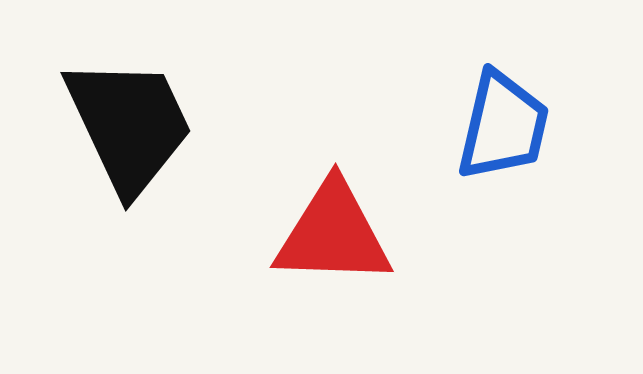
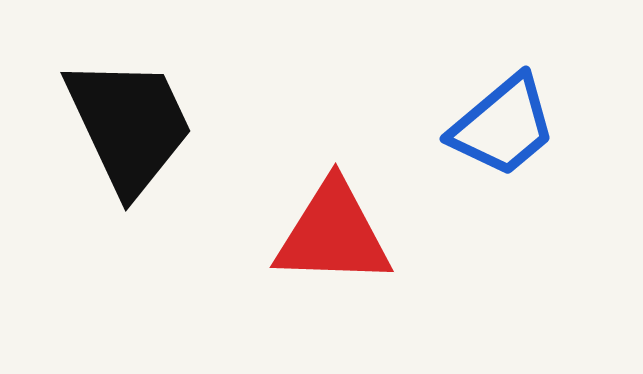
blue trapezoid: rotated 37 degrees clockwise
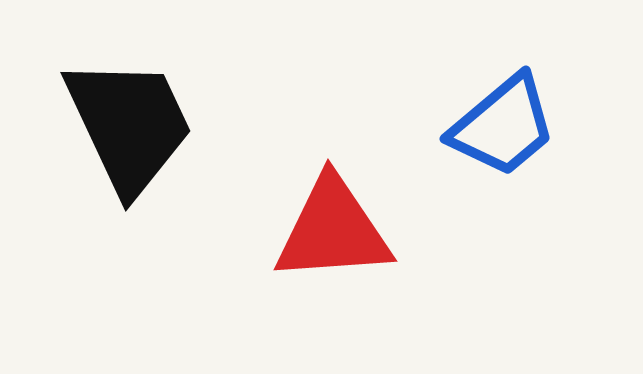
red triangle: moved 4 px up; rotated 6 degrees counterclockwise
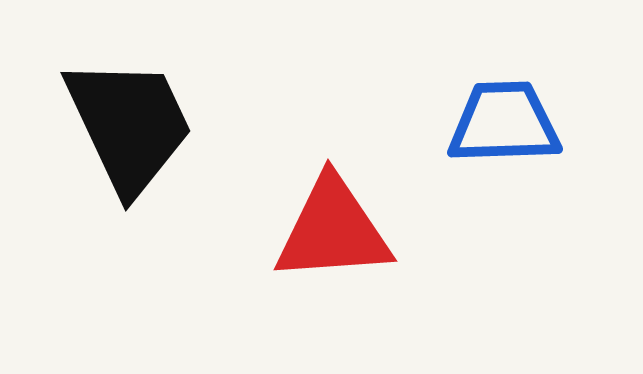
blue trapezoid: moved 1 px right, 3 px up; rotated 142 degrees counterclockwise
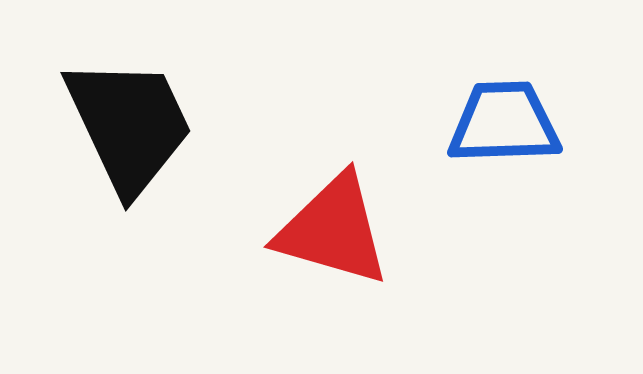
red triangle: rotated 20 degrees clockwise
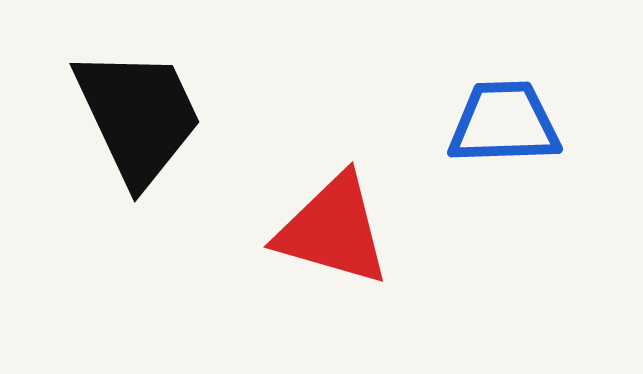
black trapezoid: moved 9 px right, 9 px up
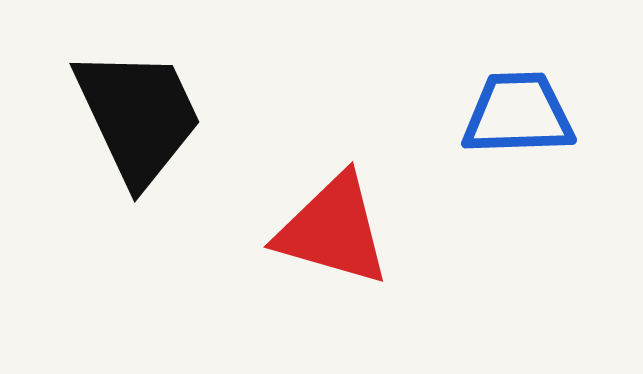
blue trapezoid: moved 14 px right, 9 px up
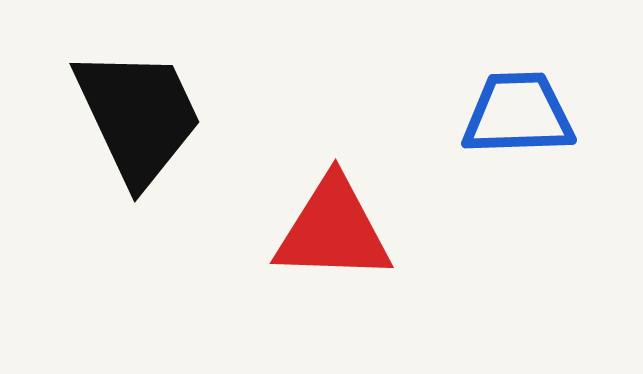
red triangle: rotated 14 degrees counterclockwise
